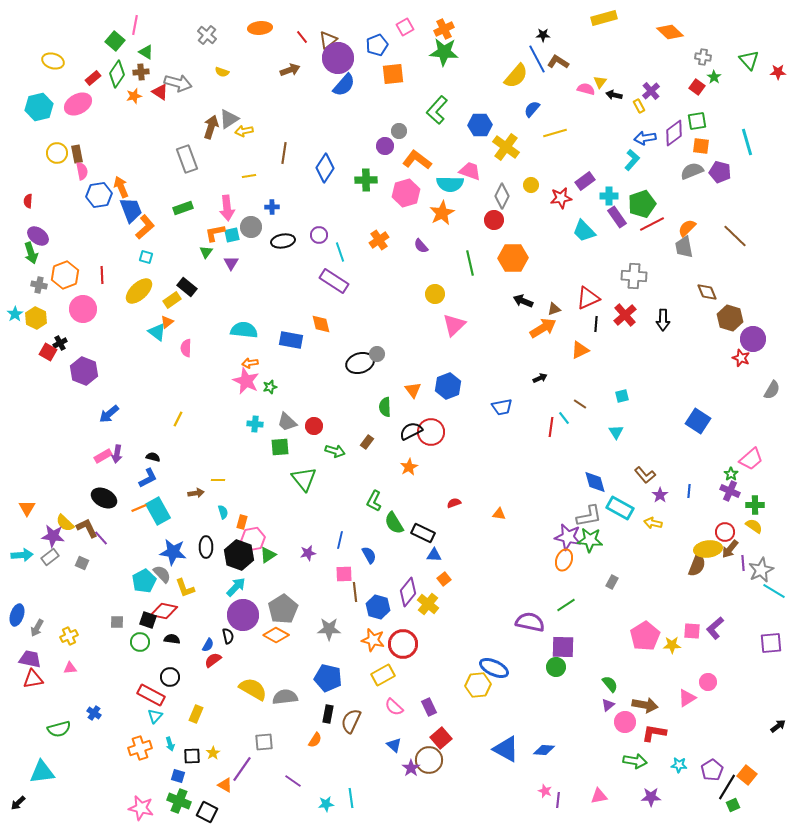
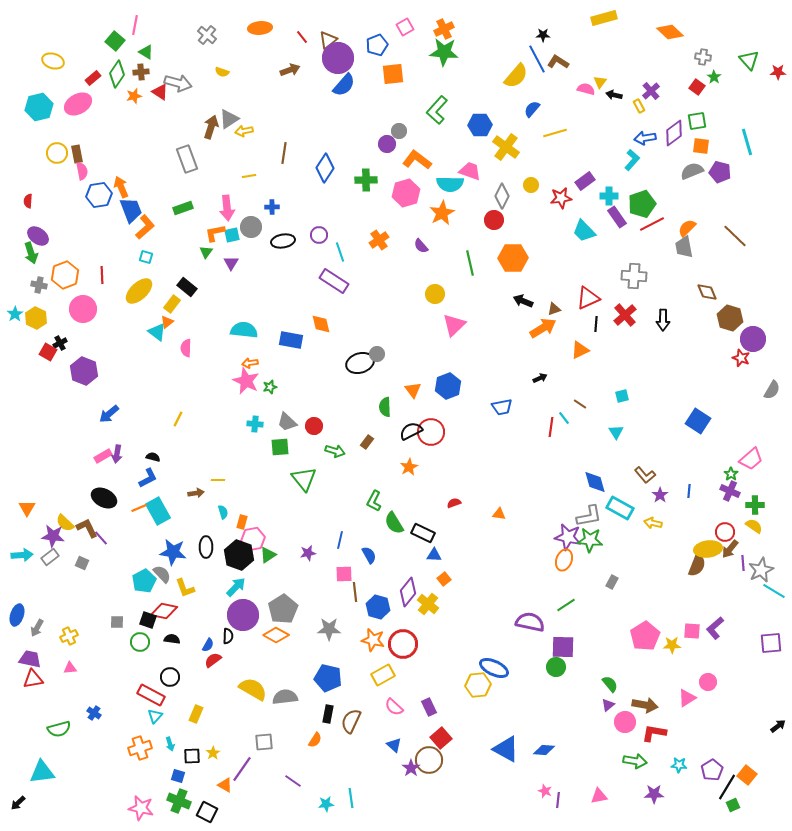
purple circle at (385, 146): moved 2 px right, 2 px up
yellow rectangle at (172, 300): moved 4 px down; rotated 18 degrees counterclockwise
black semicircle at (228, 636): rotated 14 degrees clockwise
purple star at (651, 797): moved 3 px right, 3 px up
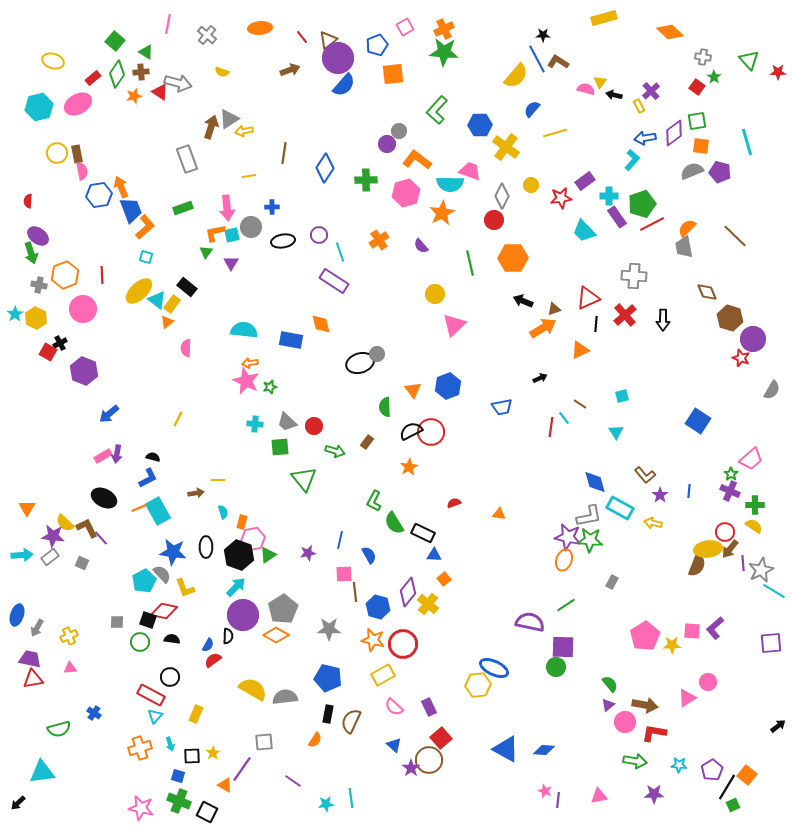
pink line at (135, 25): moved 33 px right, 1 px up
cyan triangle at (157, 332): moved 32 px up
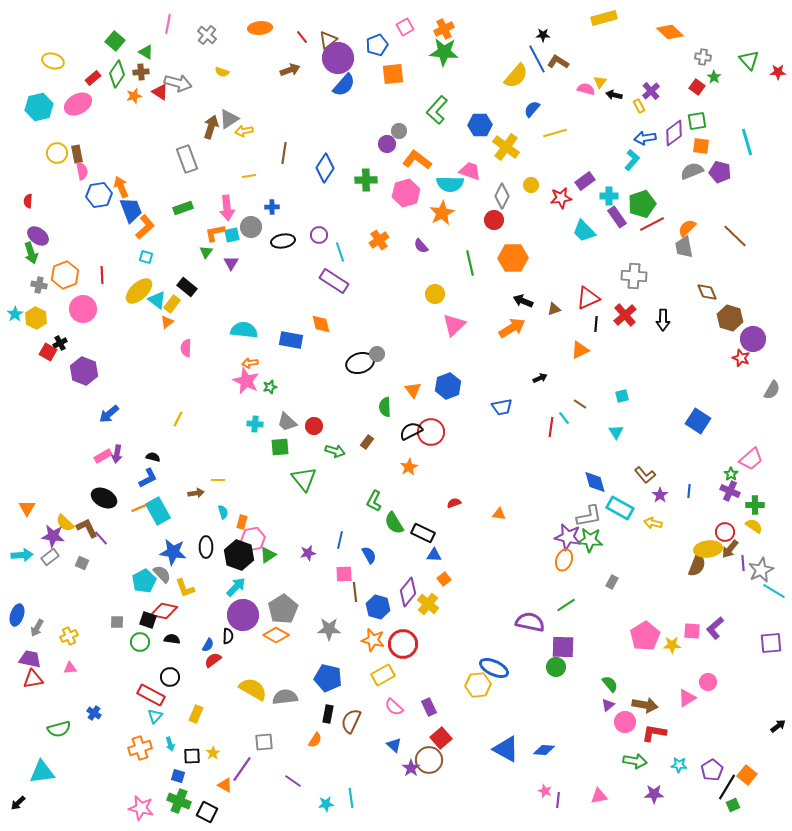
orange arrow at (543, 328): moved 31 px left
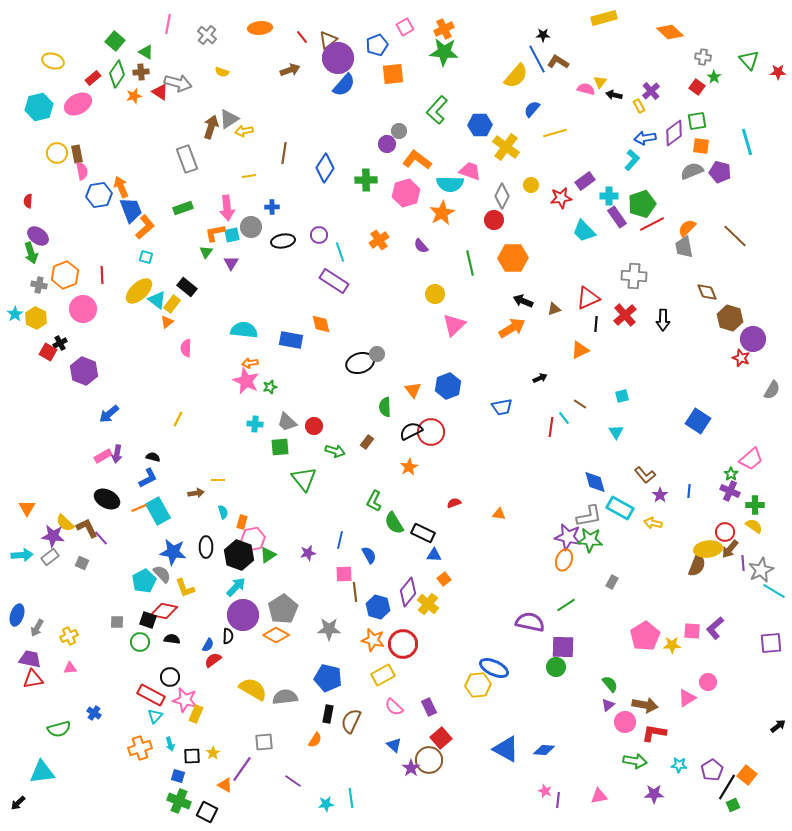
black ellipse at (104, 498): moved 3 px right, 1 px down
pink star at (141, 808): moved 44 px right, 108 px up
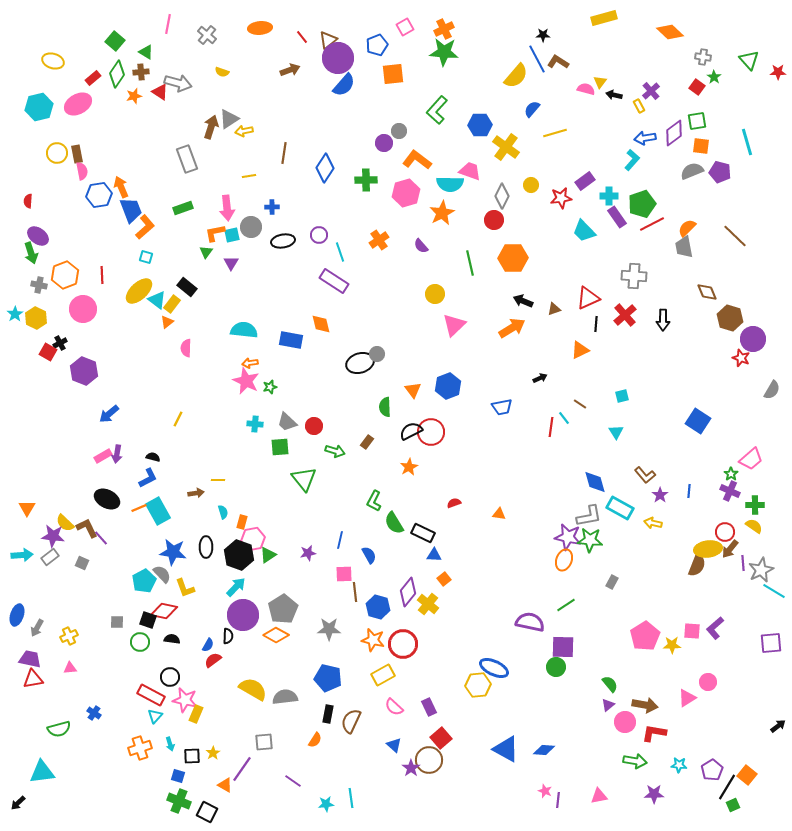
purple circle at (387, 144): moved 3 px left, 1 px up
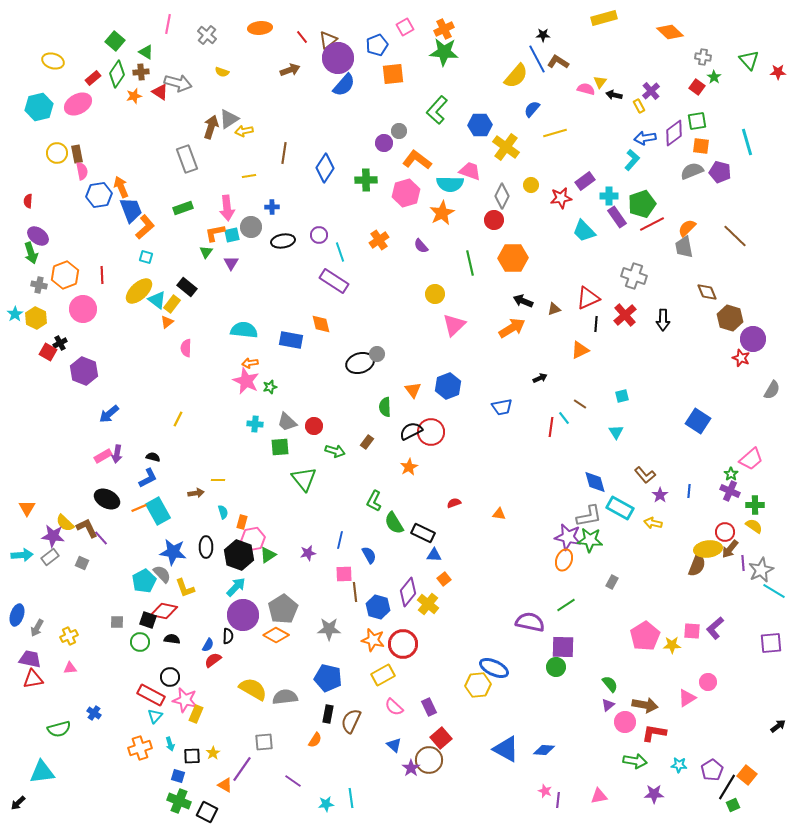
gray cross at (634, 276): rotated 15 degrees clockwise
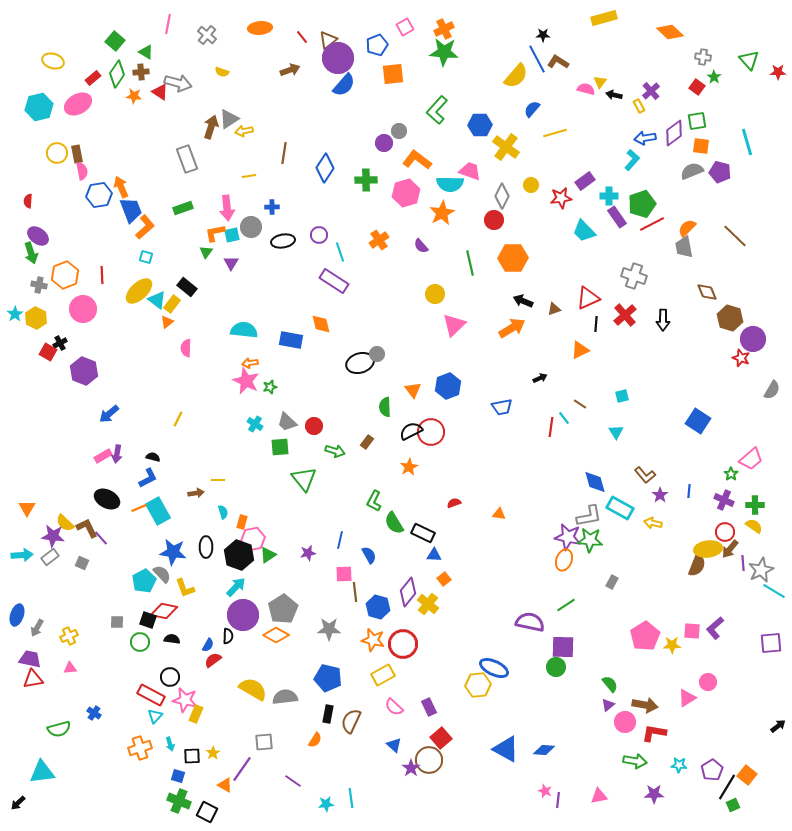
orange star at (134, 96): rotated 21 degrees clockwise
cyan cross at (255, 424): rotated 28 degrees clockwise
purple cross at (730, 491): moved 6 px left, 9 px down
